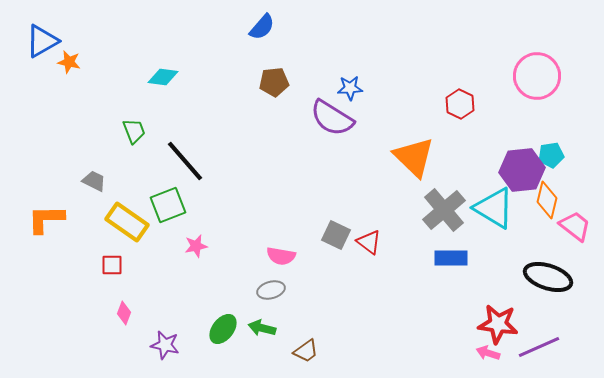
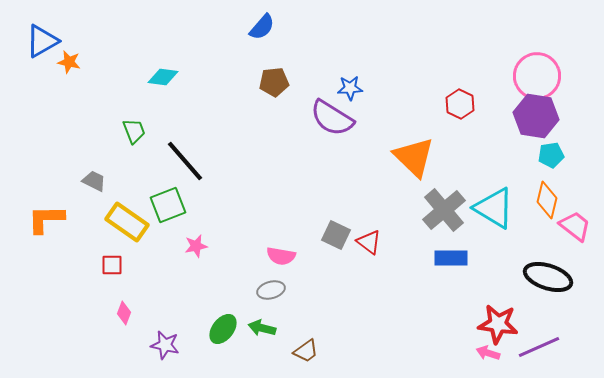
purple hexagon: moved 14 px right, 54 px up; rotated 15 degrees clockwise
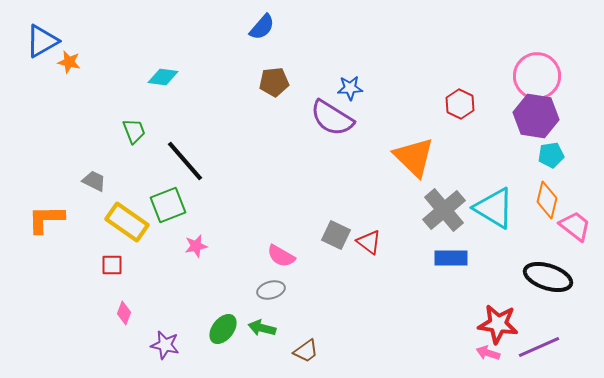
pink semicircle: rotated 20 degrees clockwise
